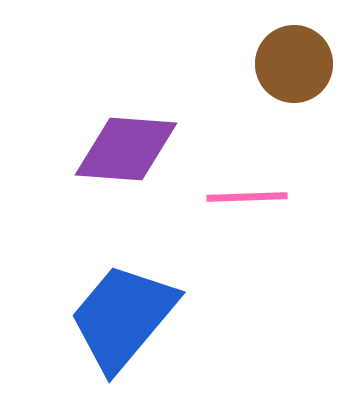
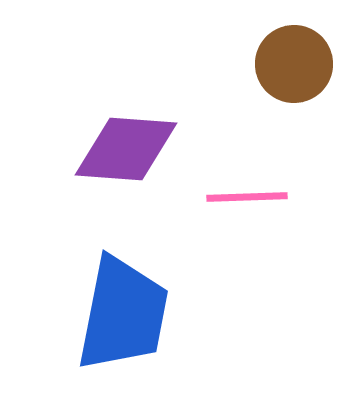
blue trapezoid: moved 3 px up; rotated 151 degrees clockwise
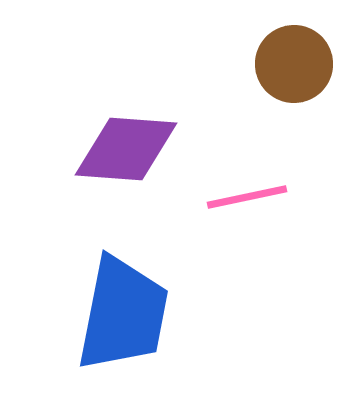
pink line: rotated 10 degrees counterclockwise
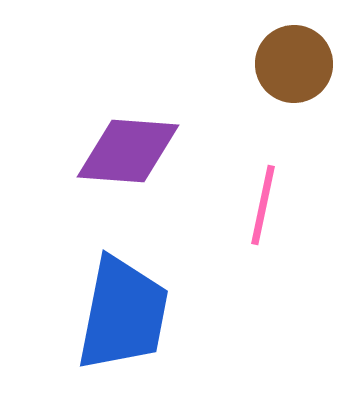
purple diamond: moved 2 px right, 2 px down
pink line: moved 16 px right, 8 px down; rotated 66 degrees counterclockwise
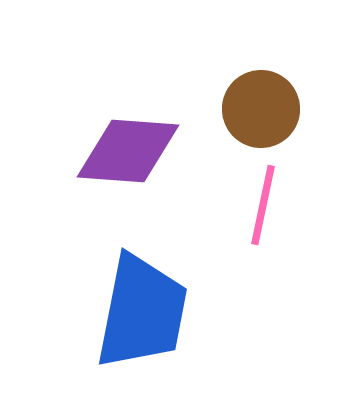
brown circle: moved 33 px left, 45 px down
blue trapezoid: moved 19 px right, 2 px up
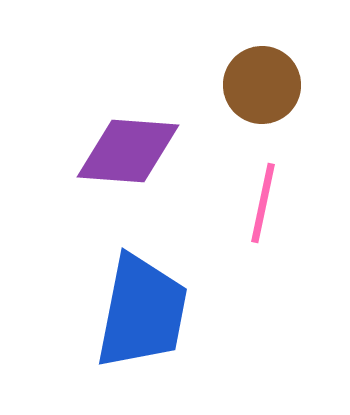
brown circle: moved 1 px right, 24 px up
pink line: moved 2 px up
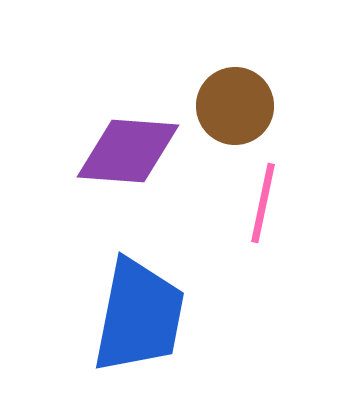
brown circle: moved 27 px left, 21 px down
blue trapezoid: moved 3 px left, 4 px down
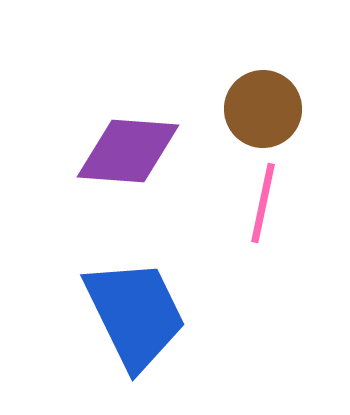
brown circle: moved 28 px right, 3 px down
blue trapezoid: moved 4 px left, 2 px up; rotated 37 degrees counterclockwise
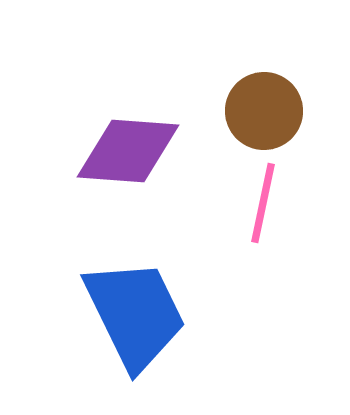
brown circle: moved 1 px right, 2 px down
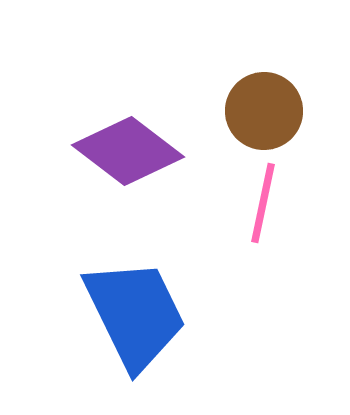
purple diamond: rotated 33 degrees clockwise
